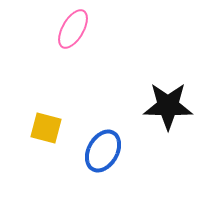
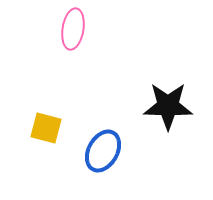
pink ellipse: rotated 21 degrees counterclockwise
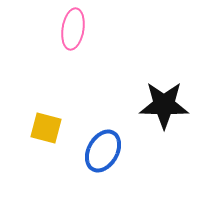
black star: moved 4 px left, 1 px up
